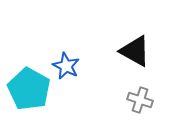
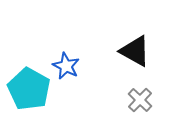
gray cross: rotated 25 degrees clockwise
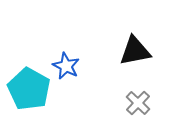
black triangle: rotated 40 degrees counterclockwise
gray cross: moved 2 px left, 3 px down
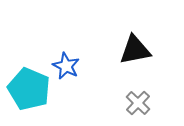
black triangle: moved 1 px up
cyan pentagon: rotated 6 degrees counterclockwise
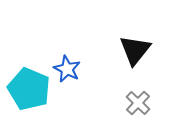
black triangle: rotated 40 degrees counterclockwise
blue star: moved 1 px right, 3 px down
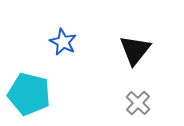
blue star: moved 4 px left, 27 px up
cyan pentagon: moved 5 px down; rotated 9 degrees counterclockwise
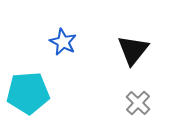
black triangle: moved 2 px left
cyan pentagon: moved 1 px left, 1 px up; rotated 18 degrees counterclockwise
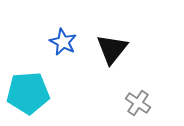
black triangle: moved 21 px left, 1 px up
gray cross: rotated 10 degrees counterclockwise
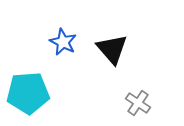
black triangle: rotated 20 degrees counterclockwise
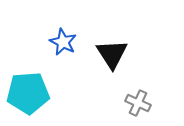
black triangle: moved 5 px down; rotated 8 degrees clockwise
gray cross: rotated 10 degrees counterclockwise
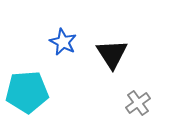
cyan pentagon: moved 1 px left, 1 px up
gray cross: rotated 30 degrees clockwise
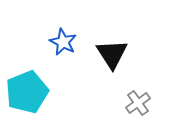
cyan pentagon: rotated 18 degrees counterclockwise
